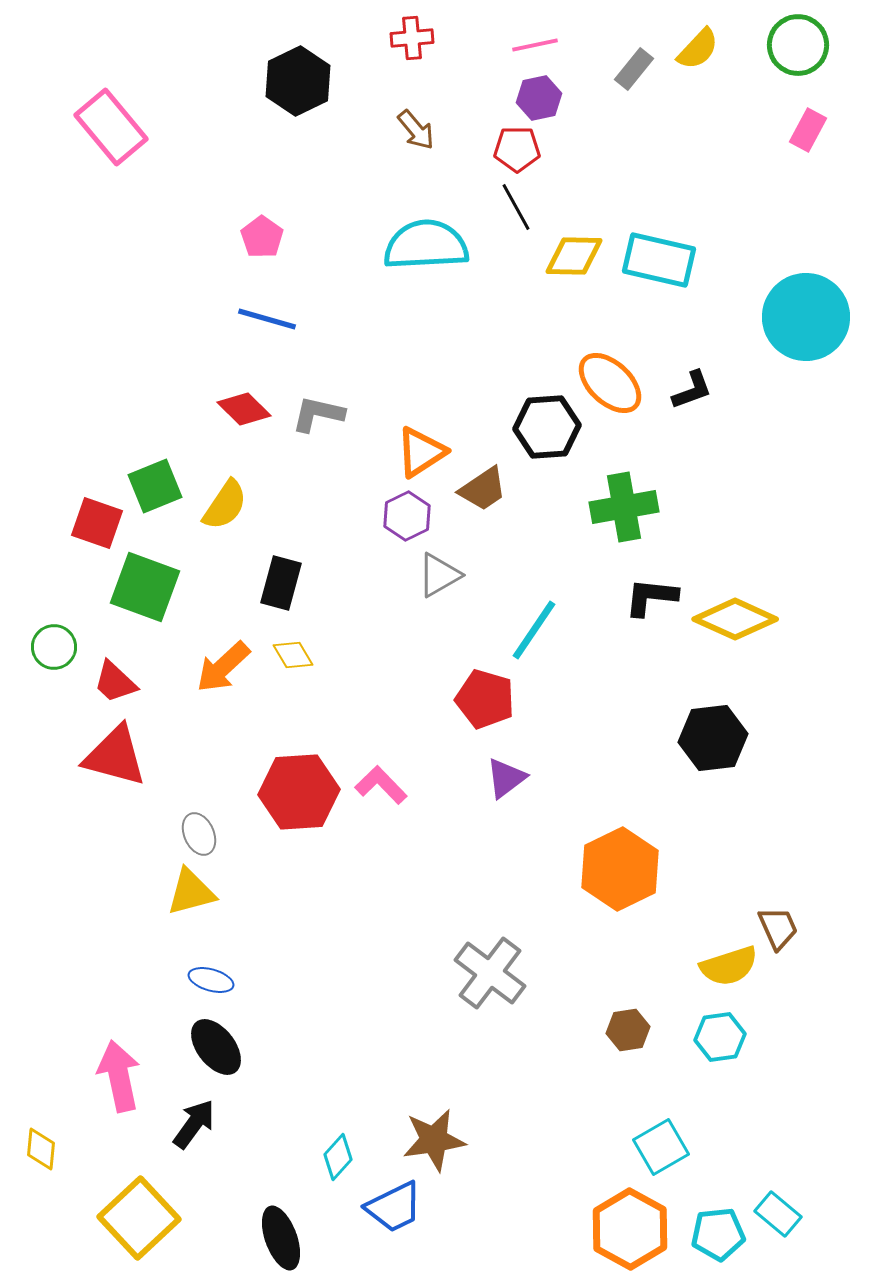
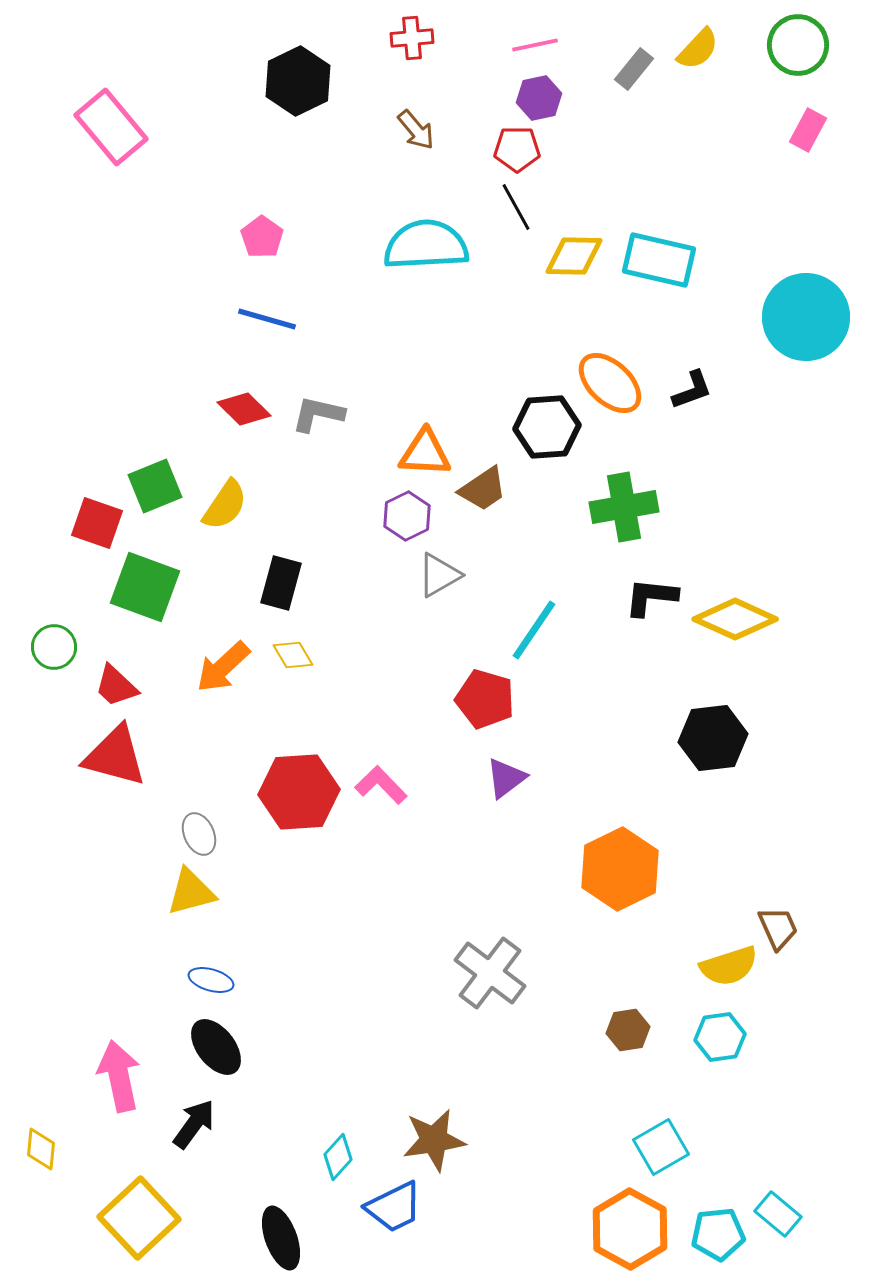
orange triangle at (421, 452): moved 4 px right, 1 px down; rotated 36 degrees clockwise
red trapezoid at (115, 682): moved 1 px right, 4 px down
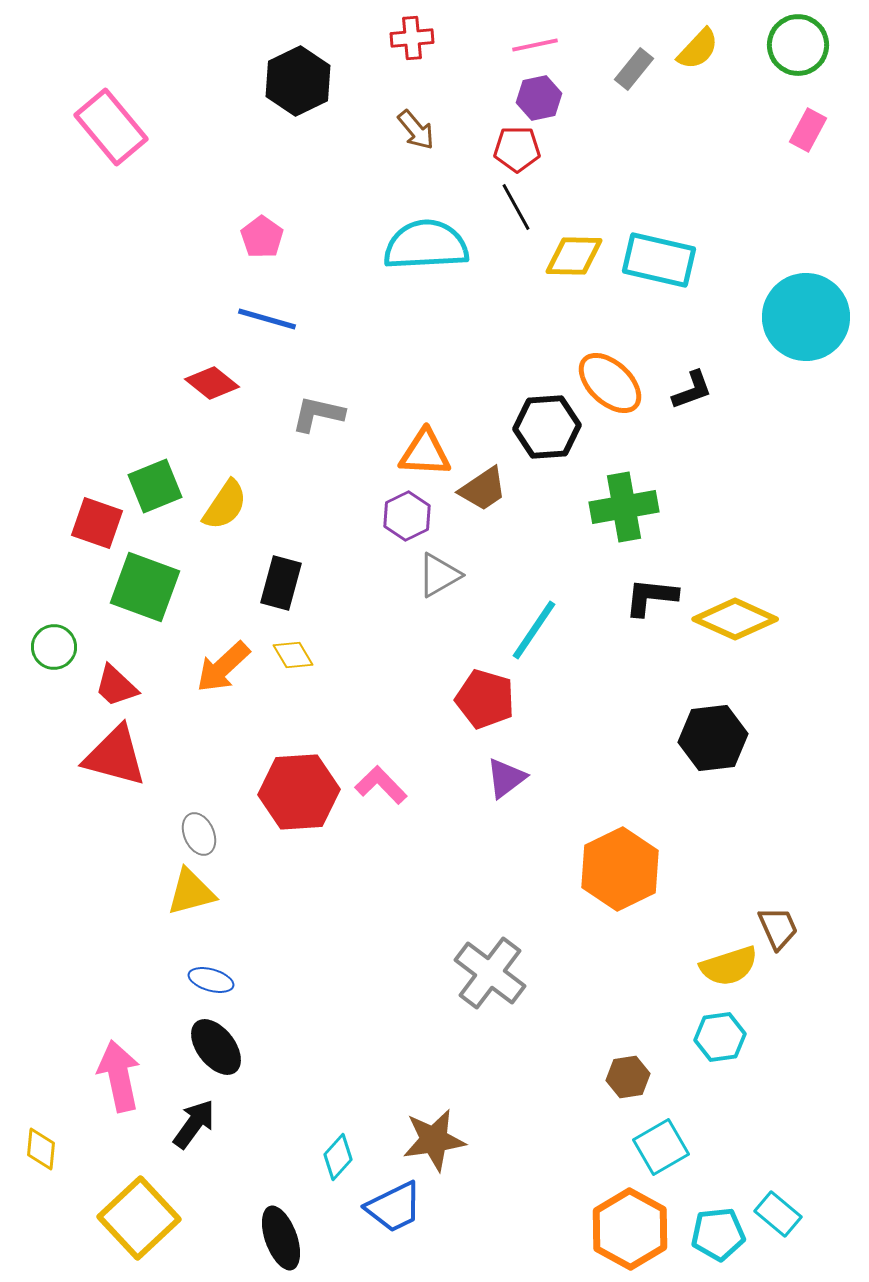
red diamond at (244, 409): moved 32 px left, 26 px up; rotated 6 degrees counterclockwise
brown hexagon at (628, 1030): moved 47 px down
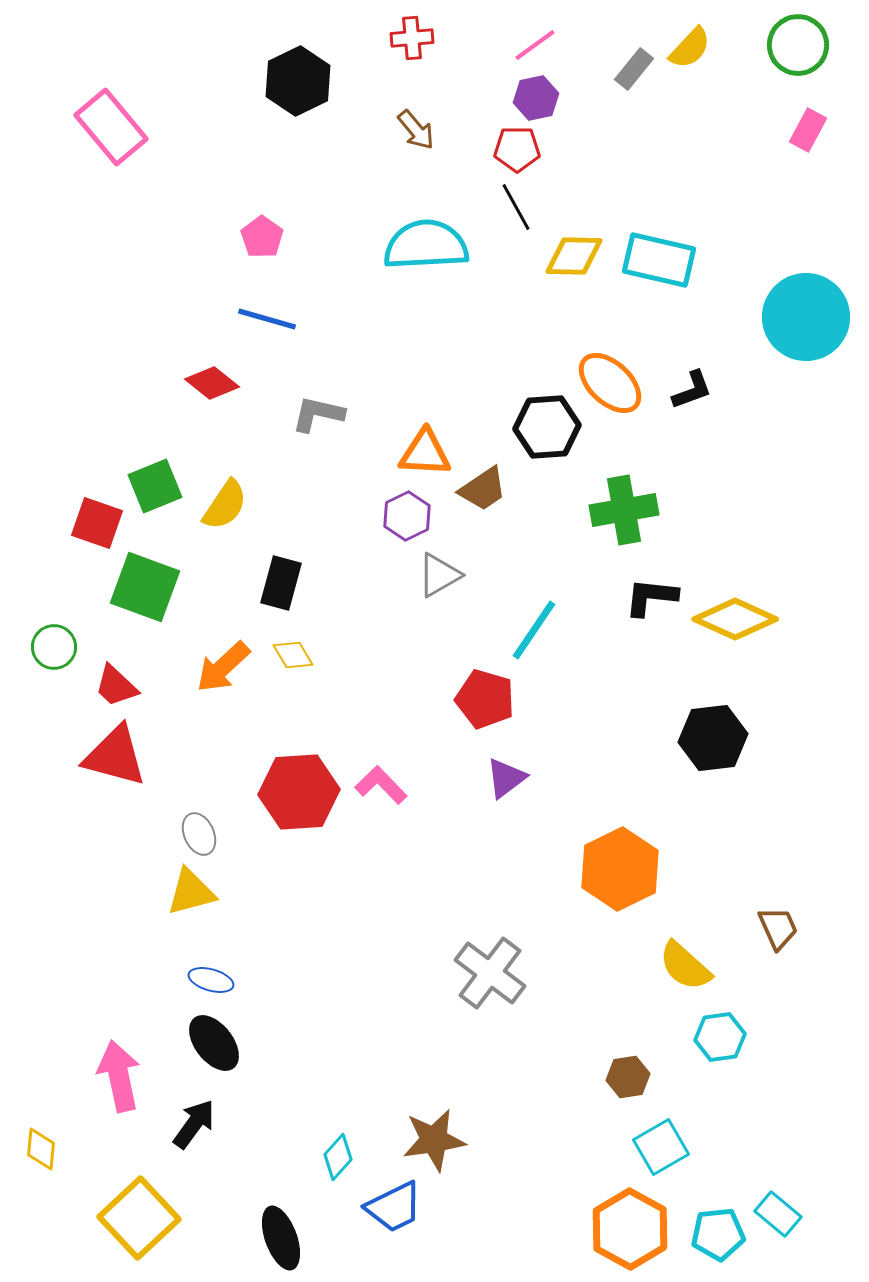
pink line at (535, 45): rotated 24 degrees counterclockwise
yellow semicircle at (698, 49): moved 8 px left, 1 px up
purple hexagon at (539, 98): moved 3 px left
green cross at (624, 507): moved 3 px down
yellow semicircle at (729, 966): moved 44 px left; rotated 60 degrees clockwise
black ellipse at (216, 1047): moved 2 px left, 4 px up
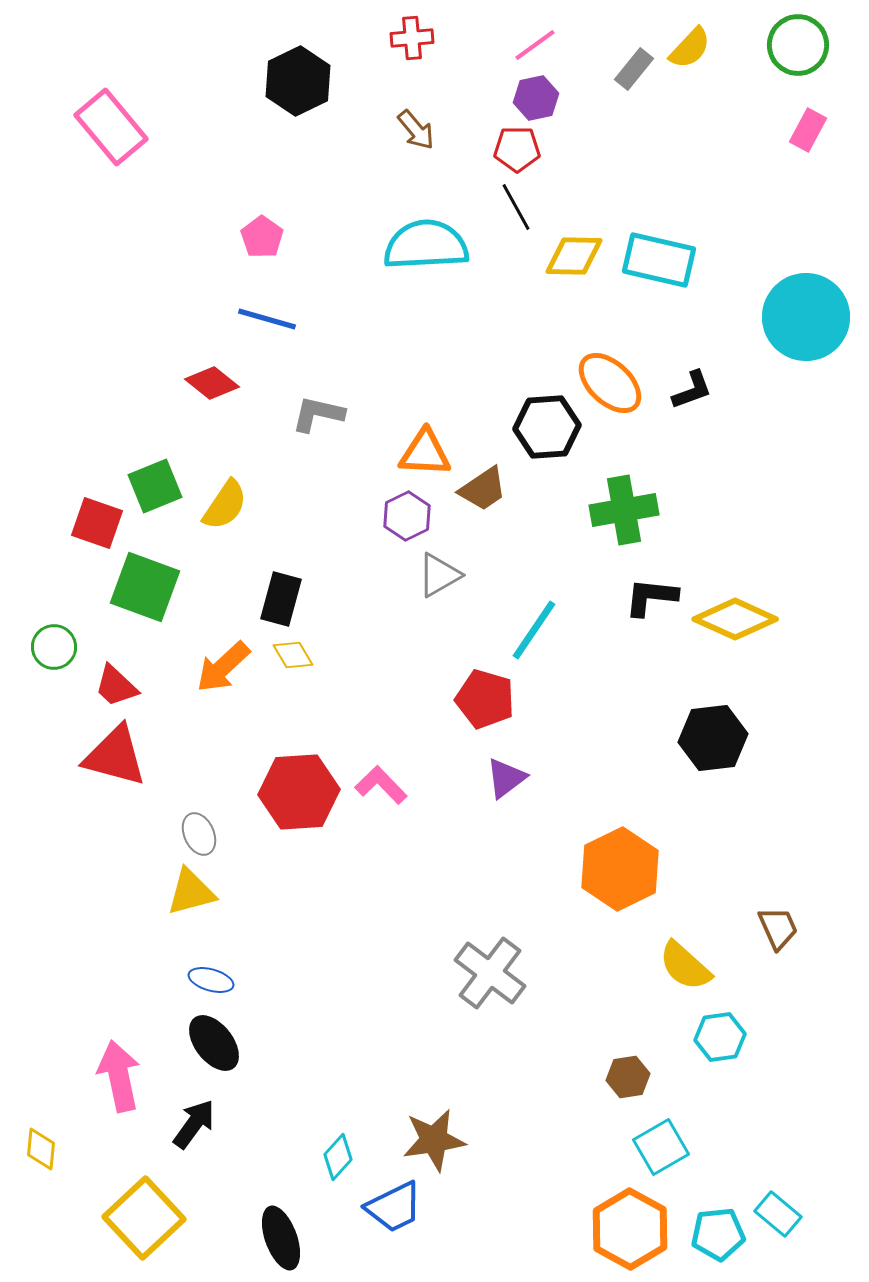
black rectangle at (281, 583): moved 16 px down
yellow square at (139, 1218): moved 5 px right
